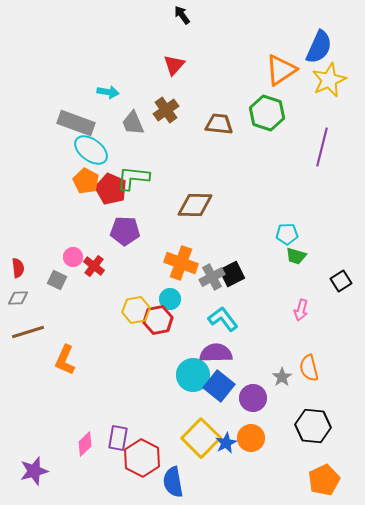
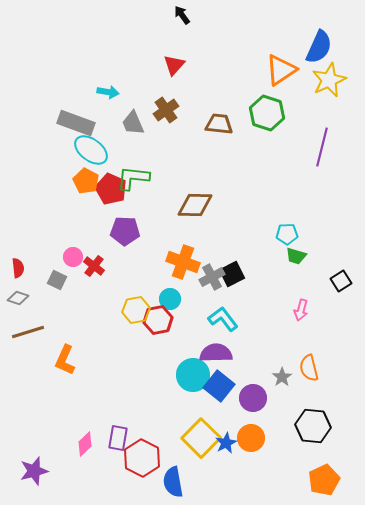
orange cross at (181, 263): moved 2 px right, 1 px up
gray diamond at (18, 298): rotated 20 degrees clockwise
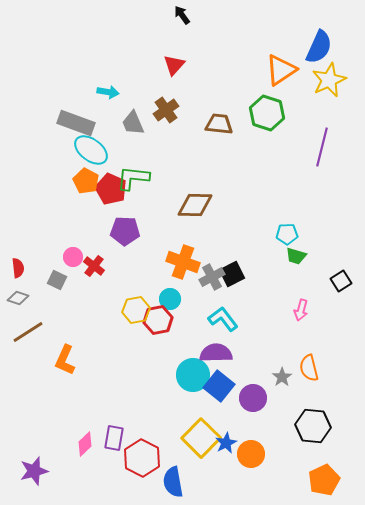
brown line at (28, 332): rotated 16 degrees counterclockwise
purple rectangle at (118, 438): moved 4 px left
orange circle at (251, 438): moved 16 px down
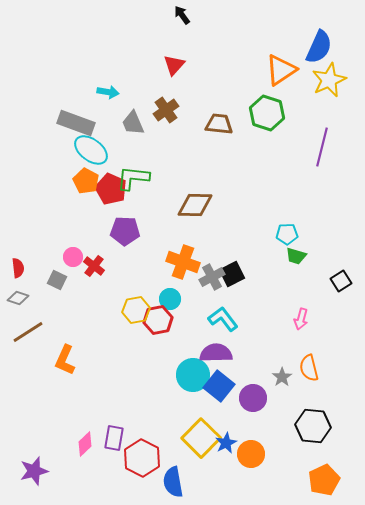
pink arrow at (301, 310): moved 9 px down
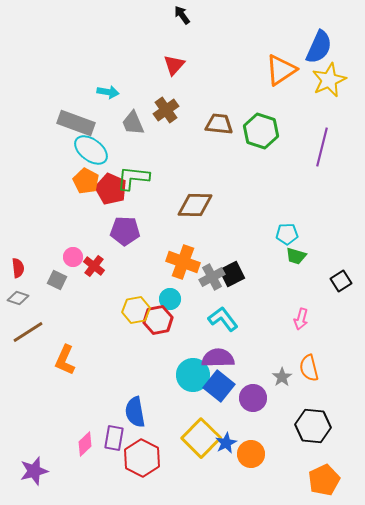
green hexagon at (267, 113): moved 6 px left, 18 px down
purple semicircle at (216, 353): moved 2 px right, 5 px down
blue semicircle at (173, 482): moved 38 px left, 70 px up
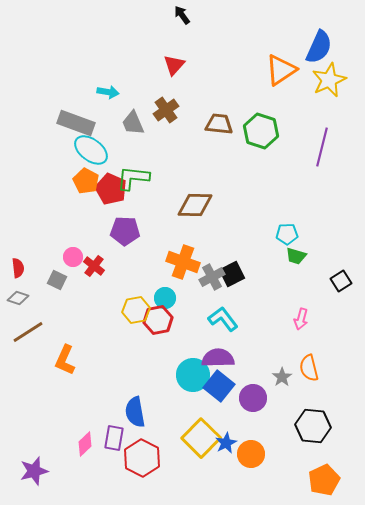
cyan circle at (170, 299): moved 5 px left, 1 px up
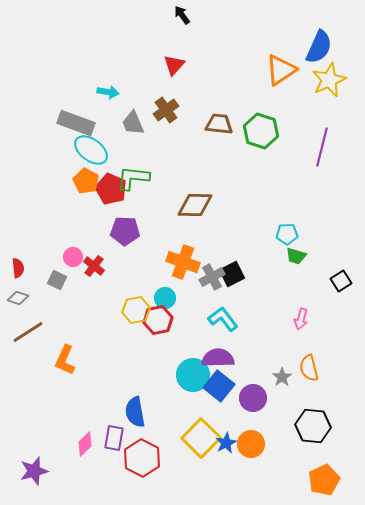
orange circle at (251, 454): moved 10 px up
